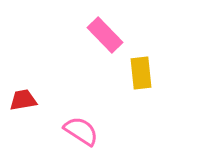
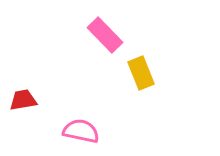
yellow rectangle: rotated 16 degrees counterclockwise
pink semicircle: rotated 21 degrees counterclockwise
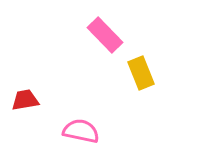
red trapezoid: moved 2 px right
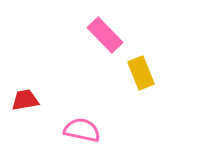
pink semicircle: moved 1 px right, 1 px up
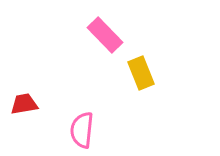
red trapezoid: moved 1 px left, 4 px down
pink semicircle: rotated 96 degrees counterclockwise
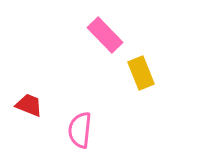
red trapezoid: moved 5 px right, 1 px down; rotated 32 degrees clockwise
pink semicircle: moved 2 px left
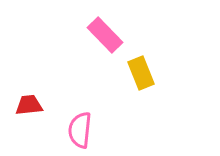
red trapezoid: rotated 28 degrees counterclockwise
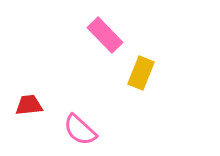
yellow rectangle: rotated 44 degrees clockwise
pink semicircle: rotated 54 degrees counterclockwise
